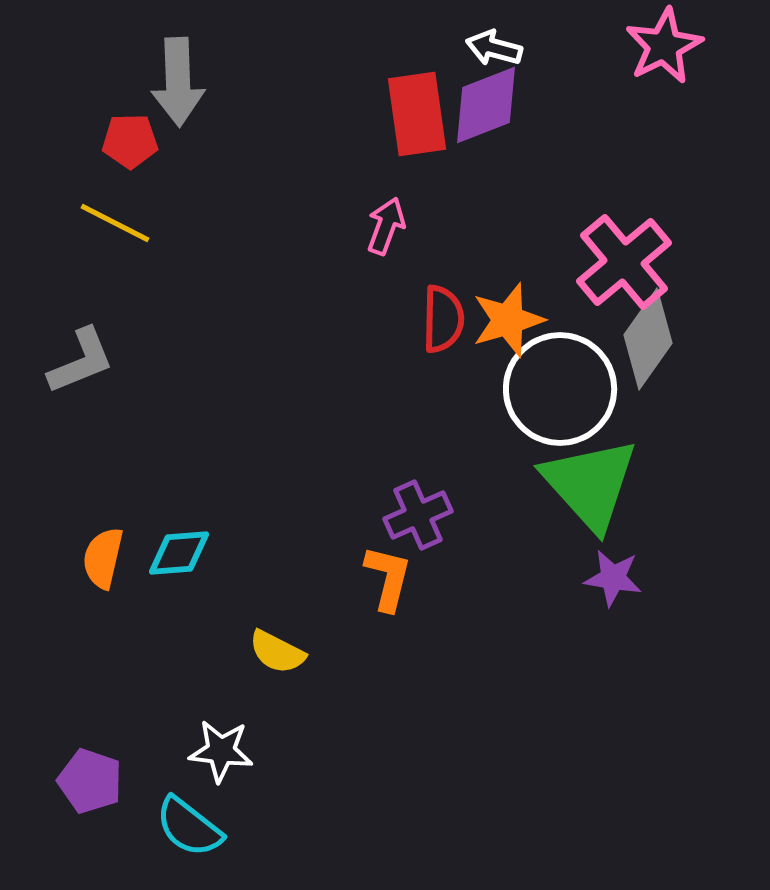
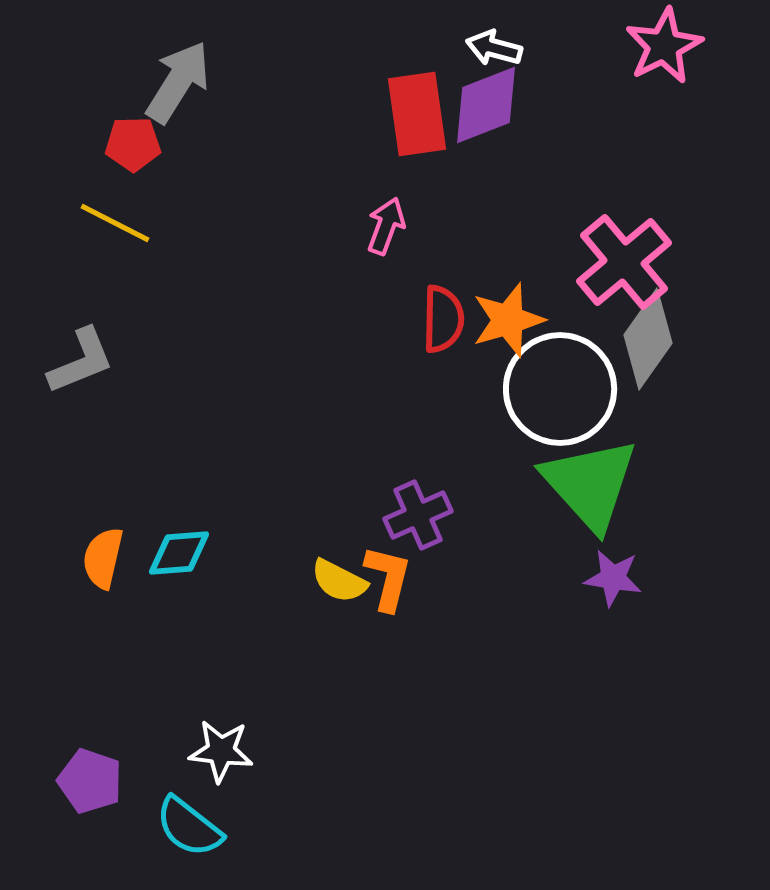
gray arrow: rotated 146 degrees counterclockwise
red pentagon: moved 3 px right, 3 px down
yellow semicircle: moved 62 px right, 71 px up
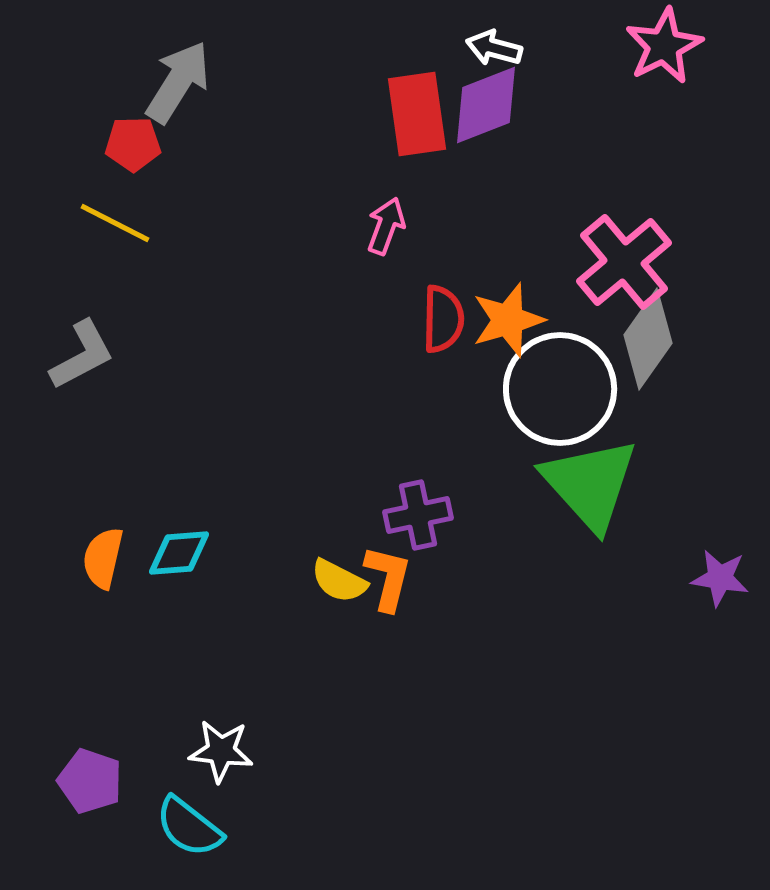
gray L-shape: moved 1 px right, 6 px up; rotated 6 degrees counterclockwise
purple cross: rotated 12 degrees clockwise
purple star: moved 107 px right
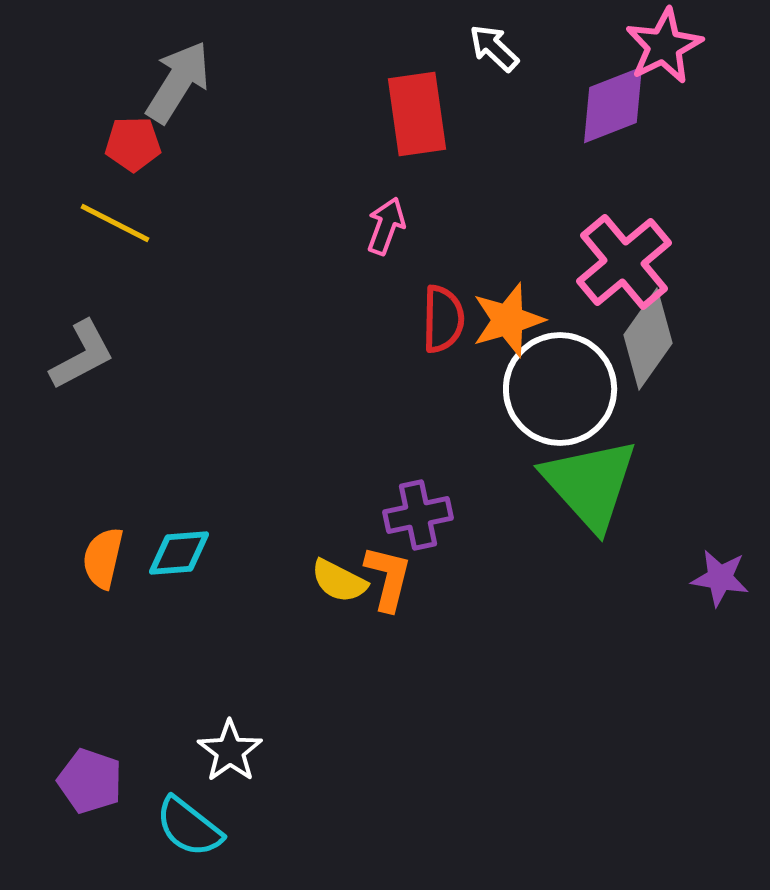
white arrow: rotated 28 degrees clockwise
purple diamond: moved 127 px right
white star: moved 9 px right; rotated 30 degrees clockwise
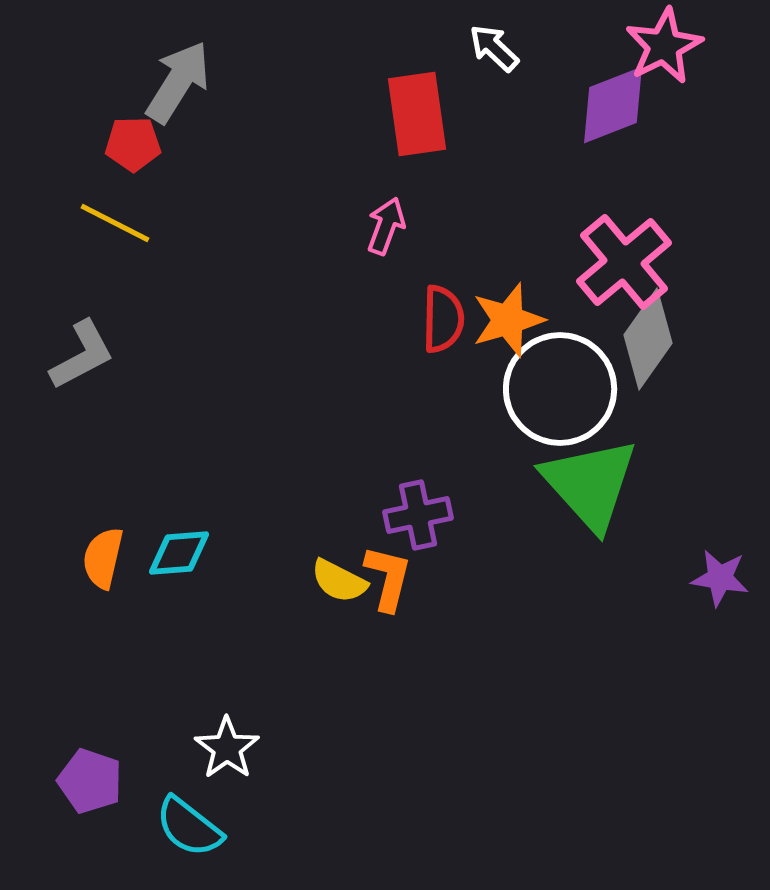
white star: moved 3 px left, 3 px up
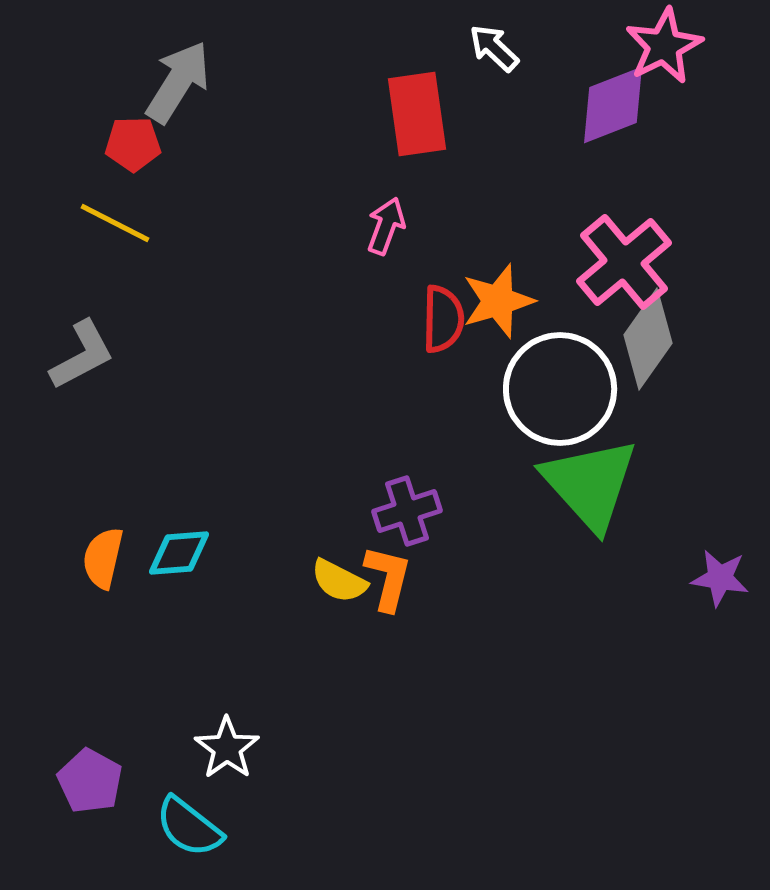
orange star: moved 10 px left, 19 px up
purple cross: moved 11 px left, 4 px up; rotated 6 degrees counterclockwise
purple pentagon: rotated 10 degrees clockwise
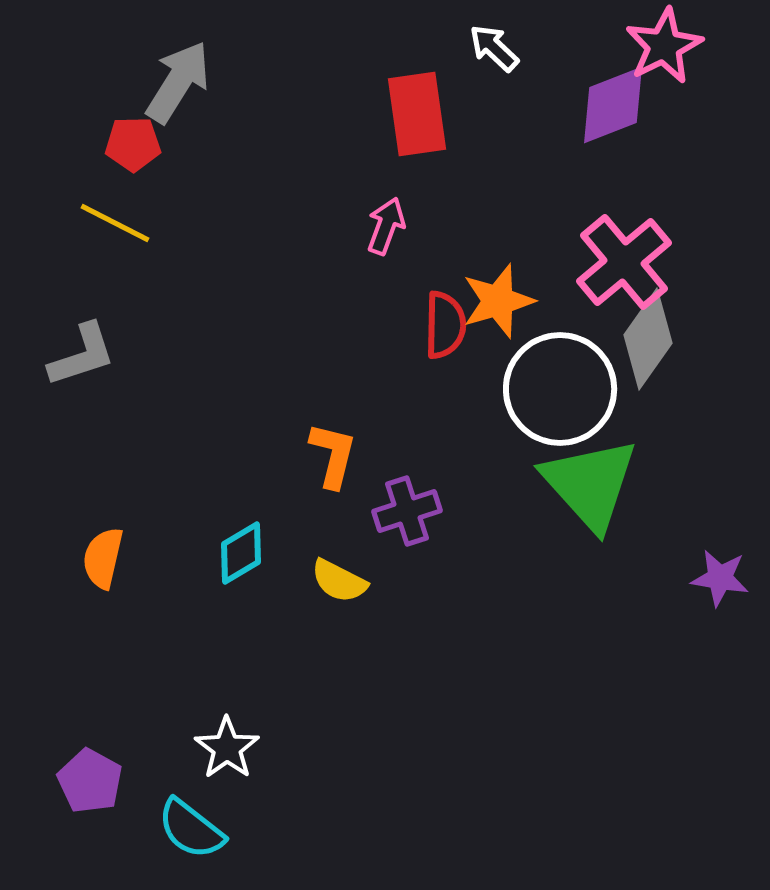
red semicircle: moved 2 px right, 6 px down
gray L-shape: rotated 10 degrees clockwise
cyan diamond: moved 62 px right; rotated 26 degrees counterclockwise
orange L-shape: moved 55 px left, 123 px up
cyan semicircle: moved 2 px right, 2 px down
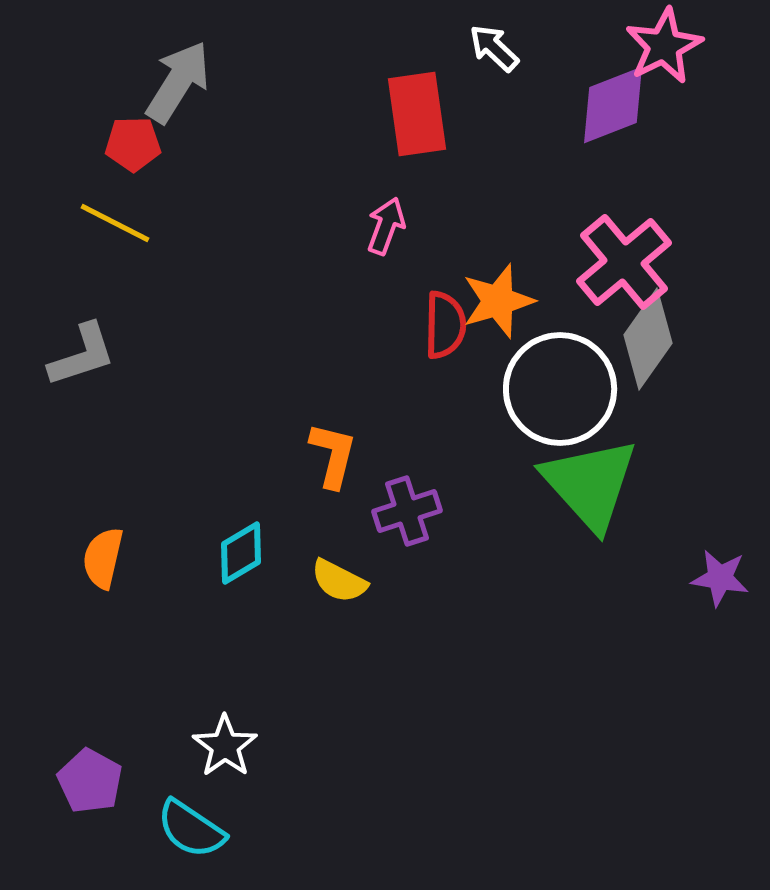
white star: moved 2 px left, 2 px up
cyan semicircle: rotated 4 degrees counterclockwise
